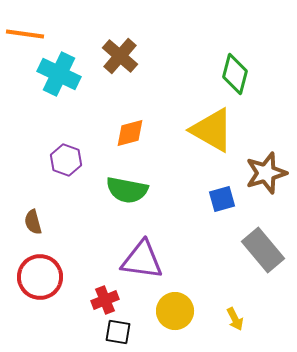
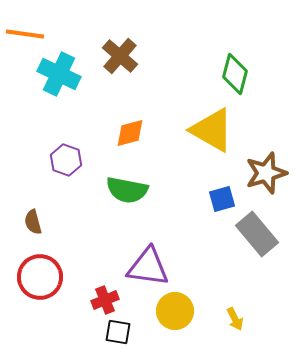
gray rectangle: moved 6 px left, 16 px up
purple triangle: moved 6 px right, 7 px down
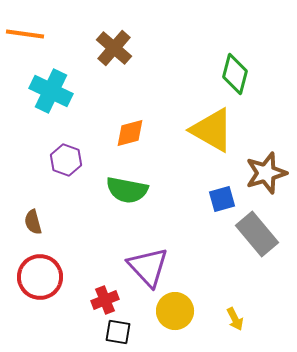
brown cross: moved 6 px left, 8 px up
cyan cross: moved 8 px left, 17 px down
purple triangle: rotated 39 degrees clockwise
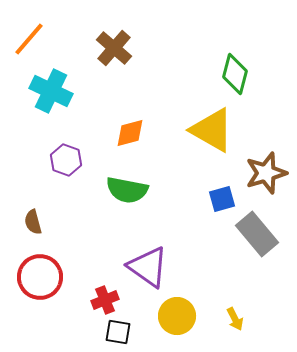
orange line: moved 4 px right, 5 px down; rotated 57 degrees counterclockwise
purple triangle: rotated 12 degrees counterclockwise
yellow circle: moved 2 px right, 5 px down
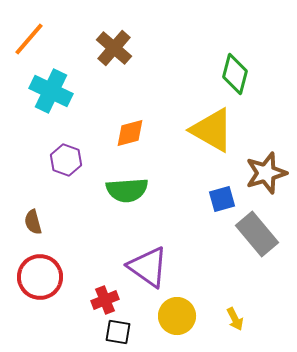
green semicircle: rotated 15 degrees counterclockwise
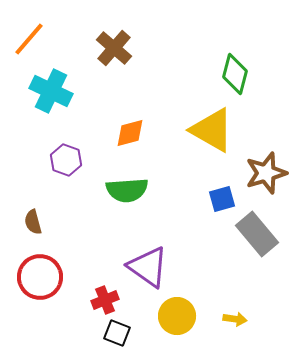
yellow arrow: rotated 55 degrees counterclockwise
black square: moved 1 px left, 1 px down; rotated 12 degrees clockwise
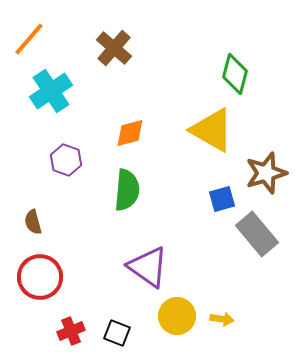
cyan cross: rotated 30 degrees clockwise
green semicircle: rotated 81 degrees counterclockwise
red cross: moved 34 px left, 31 px down
yellow arrow: moved 13 px left
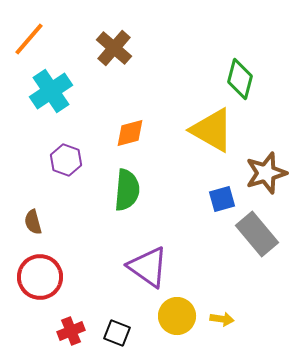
green diamond: moved 5 px right, 5 px down
